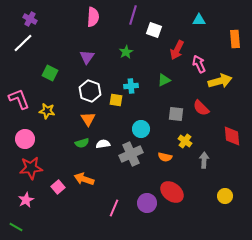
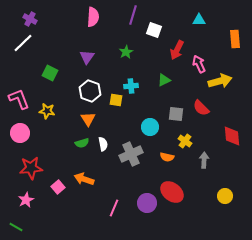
cyan circle: moved 9 px right, 2 px up
pink circle: moved 5 px left, 6 px up
white semicircle: rotated 88 degrees clockwise
orange semicircle: moved 2 px right
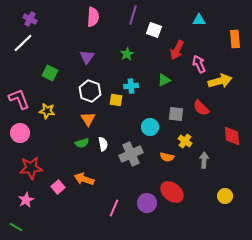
green star: moved 1 px right, 2 px down
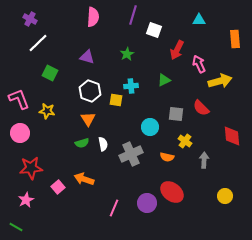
white line: moved 15 px right
purple triangle: rotated 49 degrees counterclockwise
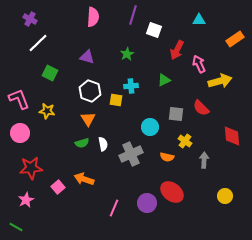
orange rectangle: rotated 60 degrees clockwise
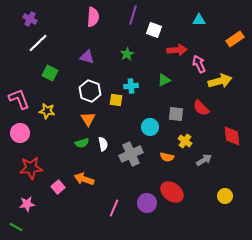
red arrow: rotated 120 degrees counterclockwise
gray arrow: rotated 56 degrees clockwise
pink star: moved 1 px right, 4 px down; rotated 21 degrees clockwise
